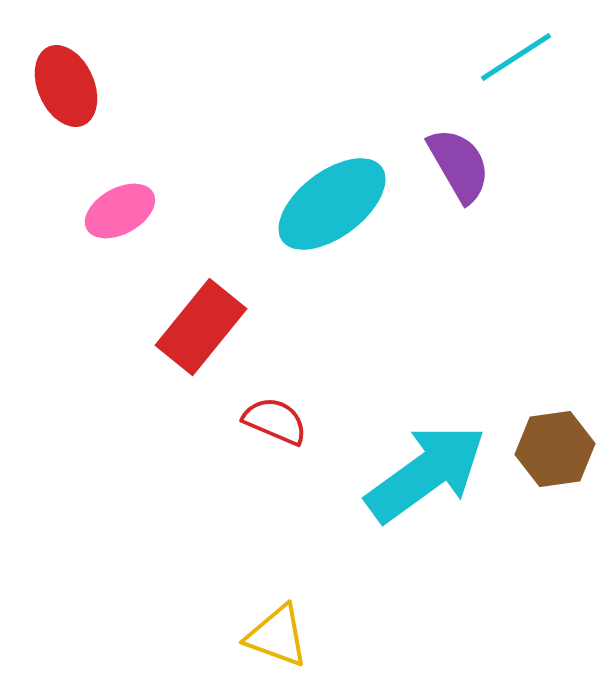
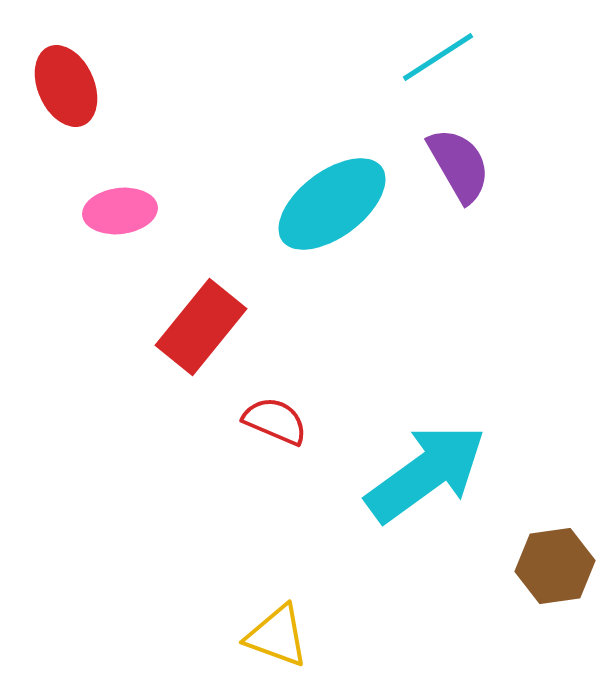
cyan line: moved 78 px left
pink ellipse: rotated 22 degrees clockwise
brown hexagon: moved 117 px down
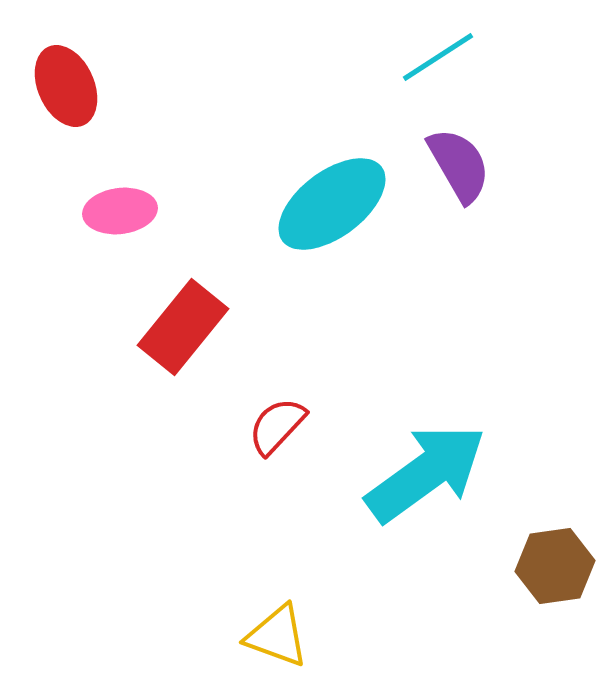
red rectangle: moved 18 px left
red semicircle: moved 2 px right, 5 px down; rotated 70 degrees counterclockwise
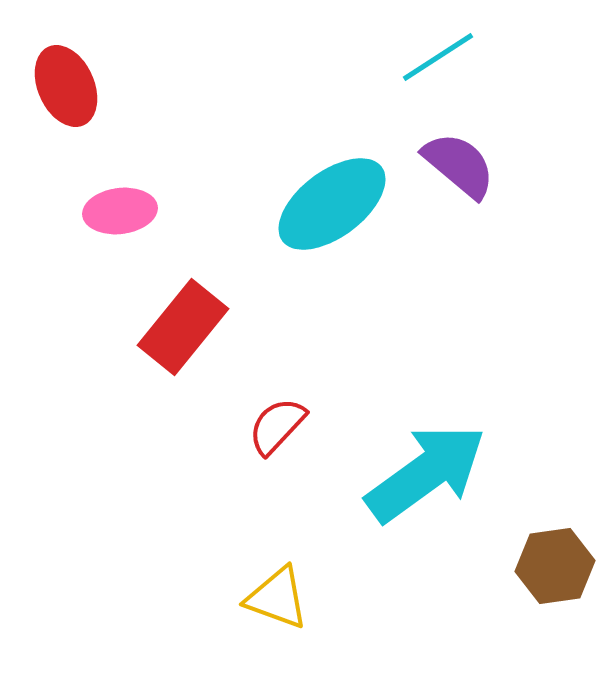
purple semicircle: rotated 20 degrees counterclockwise
yellow triangle: moved 38 px up
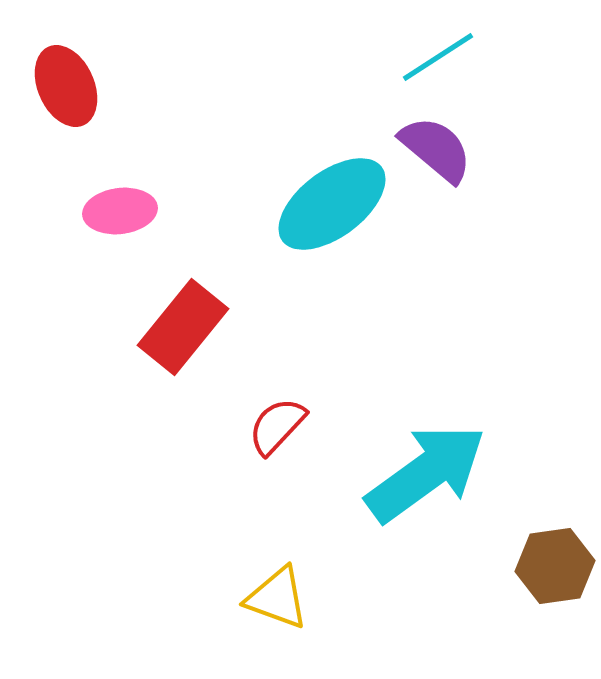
purple semicircle: moved 23 px left, 16 px up
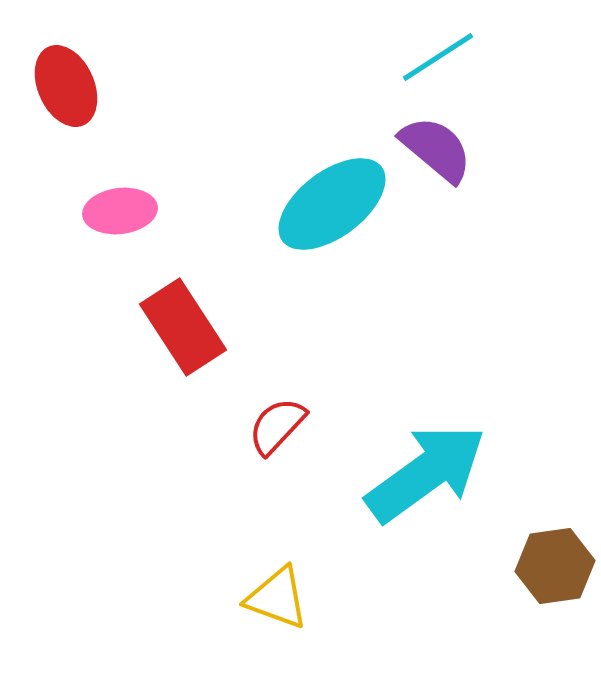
red rectangle: rotated 72 degrees counterclockwise
